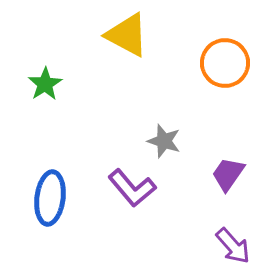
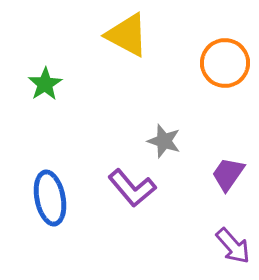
blue ellipse: rotated 18 degrees counterclockwise
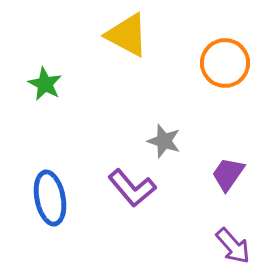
green star: rotated 12 degrees counterclockwise
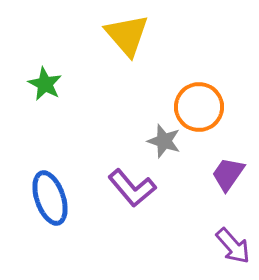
yellow triangle: rotated 21 degrees clockwise
orange circle: moved 26 px left, 44 px down
blue ellipse: rotated 8 degrees counterclockwise
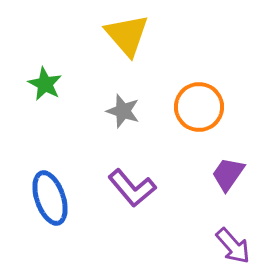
gray star: moved 41 px left, 30 px up
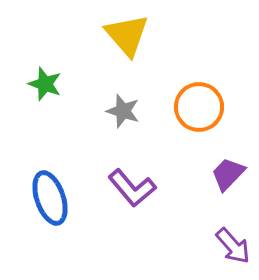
green star: rotated 8 degrees counterclockwise
purple trapezoid: rotated 9 degrees clockwise
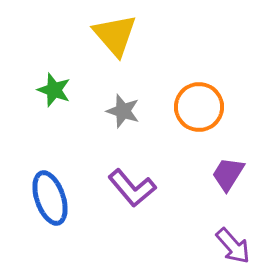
yellow triangle: moved 12 px left
green star: moved 9 px right, 6 px down
purple trapezoid: rotated 12 degrees counterclockwise
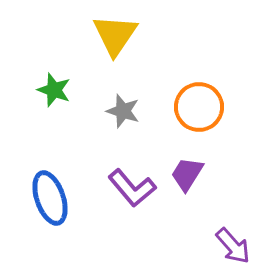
yellow triangle: rotated 15 degrees clockwise
purple trapezoid: moved 41 px left
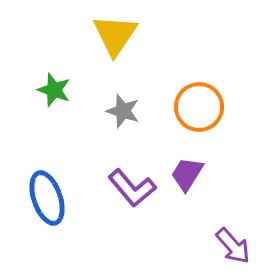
blue ellipse: moved 3 px left
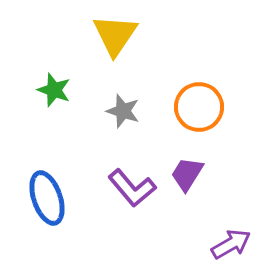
purple arrow: moved 2 px left, 2 px up; rotated 78 degrees counterclockwise
